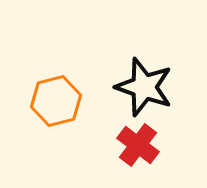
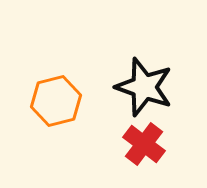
red cross: moved 6 px right, 1 px up
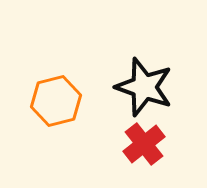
red cross: rotated 15 degrees clockwise
